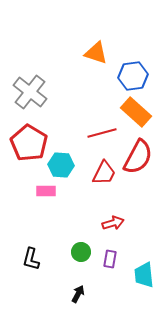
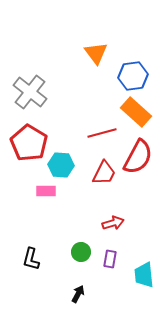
orange triangle: rotated 35 degrees clockwise
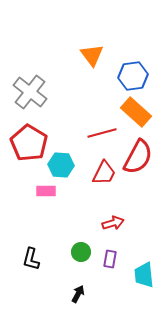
orange triangle: moved 4 px left, 2 px down
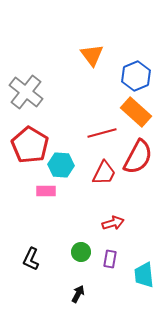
blue hexagon: moved 3 px right; rotated 16 degrees counterclockwise
gray cross: moved 4 px left
red pentagon: moved 1 px right, 2 px down
black L-shape: rotated 10 degrees clockwise
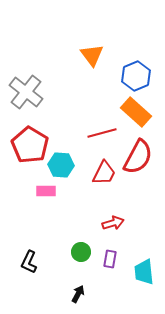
black L-shape: moved 2 px left, 3 px down
cyan trapezoid: moved 3 px up
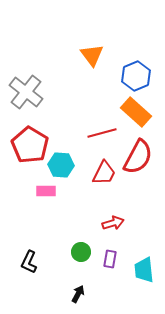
cyan trapezoid: moved 2 px up
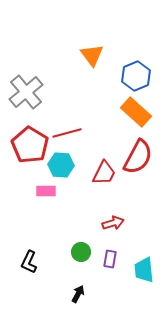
gray cross: rotated 12 degrees clockwise
red line: moved 35 px left
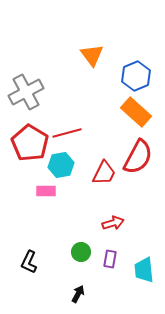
gray cross: rotated 12 degrees clockwise
red pentagon: moved 2 px up
cyan hexagon: rotated 15 degrees counterclockwise
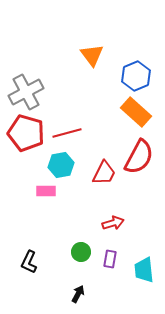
red pentagon: moved 4 px left, 10 px up; rotated 15 degrees counterclockwise
red semicircle: moved 1 px right
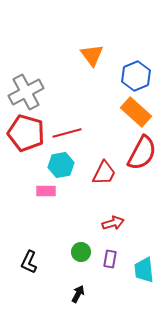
red semicircle: moved 3 px right, 4 px up
